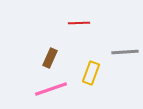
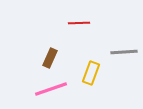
gray line: moved 1 px left
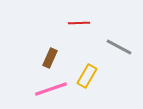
gray line: moved 5 px left, 5 px up; rotated 32 degrees clockwise
yellow rectangle: moved 4 px left, 3 px down; rotated 10 degrees clockwise
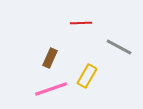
red line: moved 2 px right
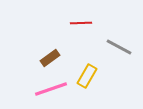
brown rectangle: rotated 30 degrees clockwise
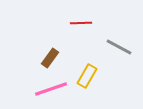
brown rectangle: rotated 18 degrees counterclockwise
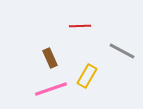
red line: moved 1 px left, 3 px down
gray line: moved 3 px right, 4 px down
brown rectangle: rotated 60 degrees counterclockwise
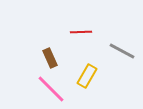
red line: moved 1 px right, 6 px down
pink line: rotated 64 degrees clockwise
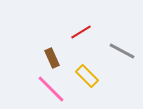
red line: rotated 30 degrees counterclockwise
brown rectangle: moved 2 px right
yellow rectangle: rotated 75 degrees counterclockwise
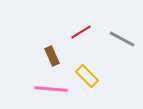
gray line: moved 12 px up
brown rectangle: moved 2 px up
pink line: rotated 40 degrees counterclockwise
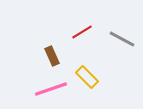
red line: moved 1 px right
yellow rectangle: moved 1 px down
pink line: rotated 24 degrees counterclockwise
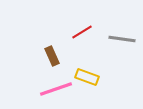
gray line: rotated 20 degrees counterclockwise
yellow rectangle: rotated 25 degrees counterclockwise
pink line: moved 5 px right
